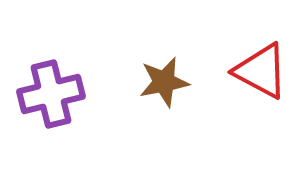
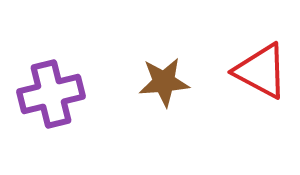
brown star: rotated 6 degrees clockwise
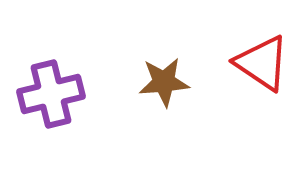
red triangle: moved 1 px right, 8 px up; rotated 6 degrees clockwise
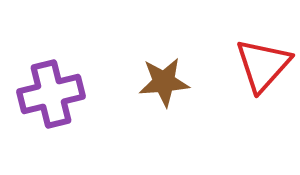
red triangle: moved 1 px right, 2 px down; rotated 38 degrees clockwise
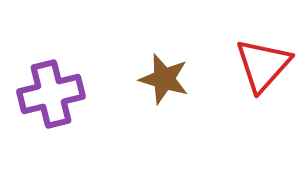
brown star: moved 3 px up; rotated 21 degrees clockwise
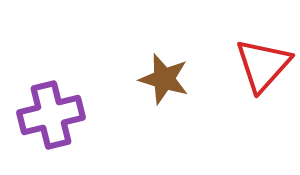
purple cross: moved 21 px down
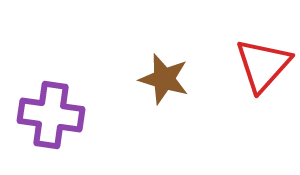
purple cross: rotated 22 degrees clockwise
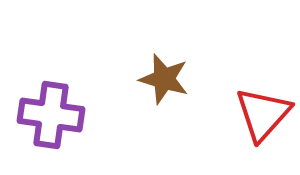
red triangle: moved 49 px down
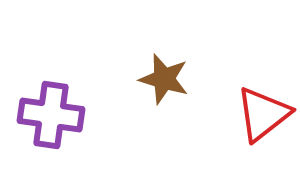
red triangle: rotated 10 degrees clockwise
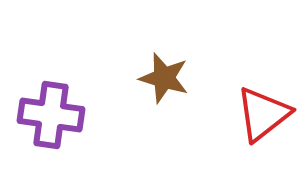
brown star: moved 1 px up
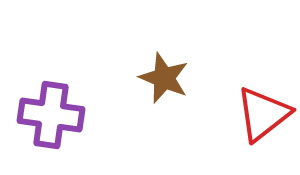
brown star: rotated 6 degrees clockwise
